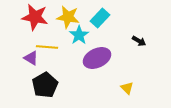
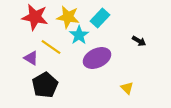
yellow line: moved 4 px right; rotated 30 degrees clockwise
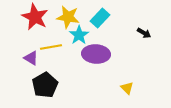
red star: rotated 16 degrees clockwise
black arrow: moved 5 px right, 8 px up
yellow line: rotated 45 degrees counterclockwise
purple ellipse: moved 1 px left, 4 px up; rotated 28 degrees clockwise
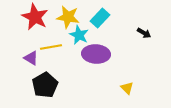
cyan star: rotated 12 degrees counterclockwise
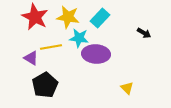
cyan star: moved 3 px down; rotated 18 degrees counterclockwise
